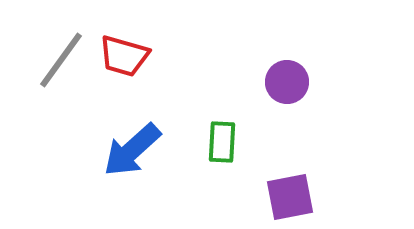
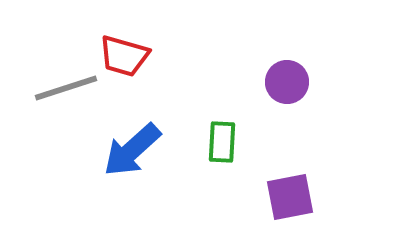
gray line: moved 5 px right, 28 px down; rotated 36 degrees clockwise
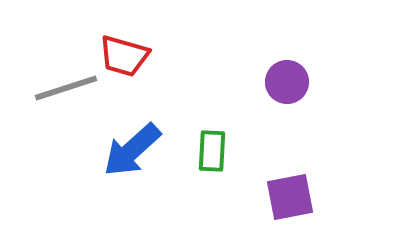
green rectangle: moved 10 px left, 9 px down
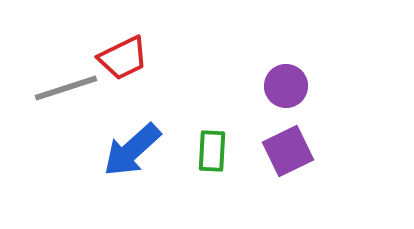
red trapezoid: moved 1 px left, 2 px down; rotated 42 degrees counterclockwise
purple circle: moved 1 px left, 4 px down
purple square: moved 2 px left, 46 px up; rotated 15 degrees counterclockwise
